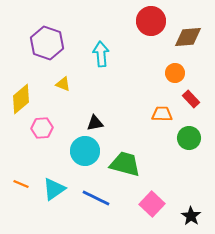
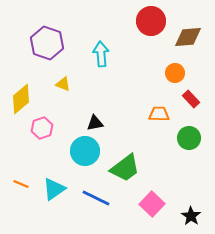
orange trapezoid: moved 3 px left
pink hexagon: rotated 15 degrees counterclockwise
green trapezoid: moved 4 px down; rotated 128 degrees clockwise
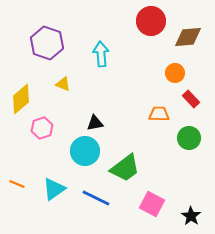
orange line: moved 4 px left
pink square: rotated 15 degrees counterclockwise
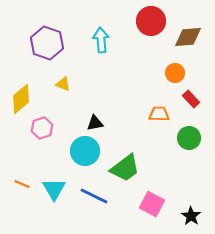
cyan arrow: moved 14 px up
orange line: moved 5 px right
cyan triangle: rotated 25 degrees counterclockwise
blue line: moved 2 px left, 2 px up
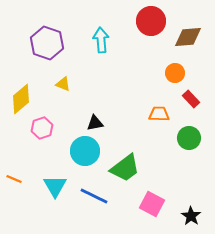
orange line: moved 8 px left, 5 px up
cyan triangle: moved 1 px right, 3 px up
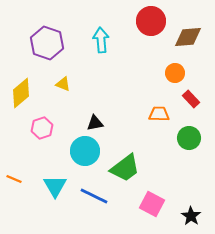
yellow diamond: moved 6 px up
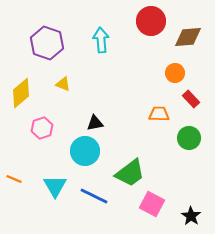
green trapezoid: moved 5 px right, 5 px down
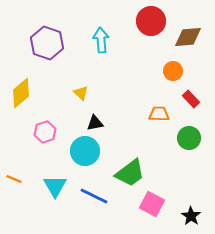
orange circle: moved 2 px left, 2 px up
yellow triangle: moved 18 px right, 9 px down; rotated 21 degrees clockwise
pink hexagon: moved 3 px right, 4 px down
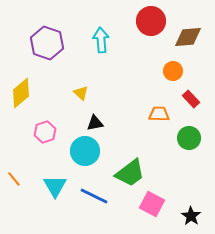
orange line: rotated 28 degrees clockwise
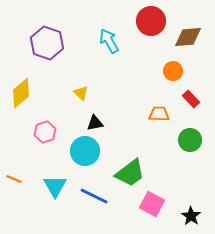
cyan arrow: moved 8 px right, 1 px down; rotated 25 degrees counterclockwise
green circle: moved 1 px right, 2 px down
orange line: rotated 28 degrees counterclockwise
